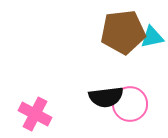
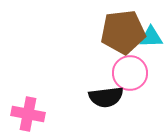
cyan triangle: moved 1 px left; rotated 10 degrees clockwise
pink circle: moved 31 px up
pink cross: moved 7 px left; rotated 16 degrees counterclockwise
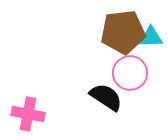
black semicircle: rotated 140 degrees counterclockwise
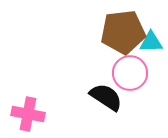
cyan triangle: moved 5 px down
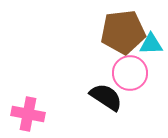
cyan triangle: moved 2 px down
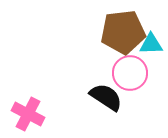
pink cross: rotated 16 degrees clockwise
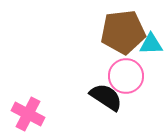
pink circle: moved 4 px left, 3 px down
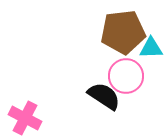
cyan triangle: moved 4 px down
black semicircle: moved 2 px left, 1 px up
pink cross: moved 3 px left, 4 px down
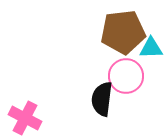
black semicircle: moved 2 px left, 3 px down; rotated 116 degrees counterclockwise
